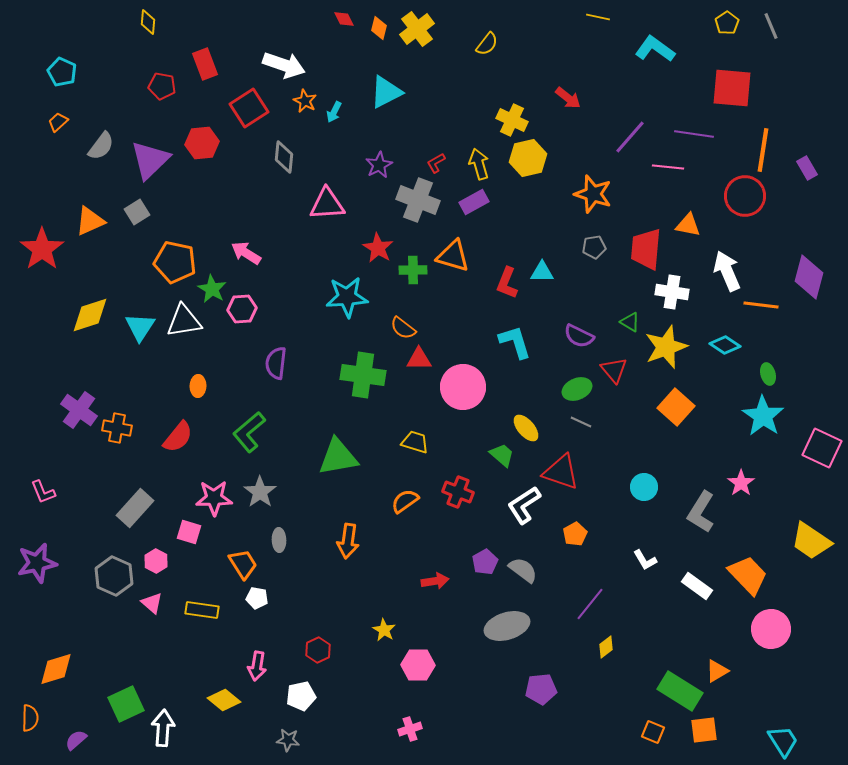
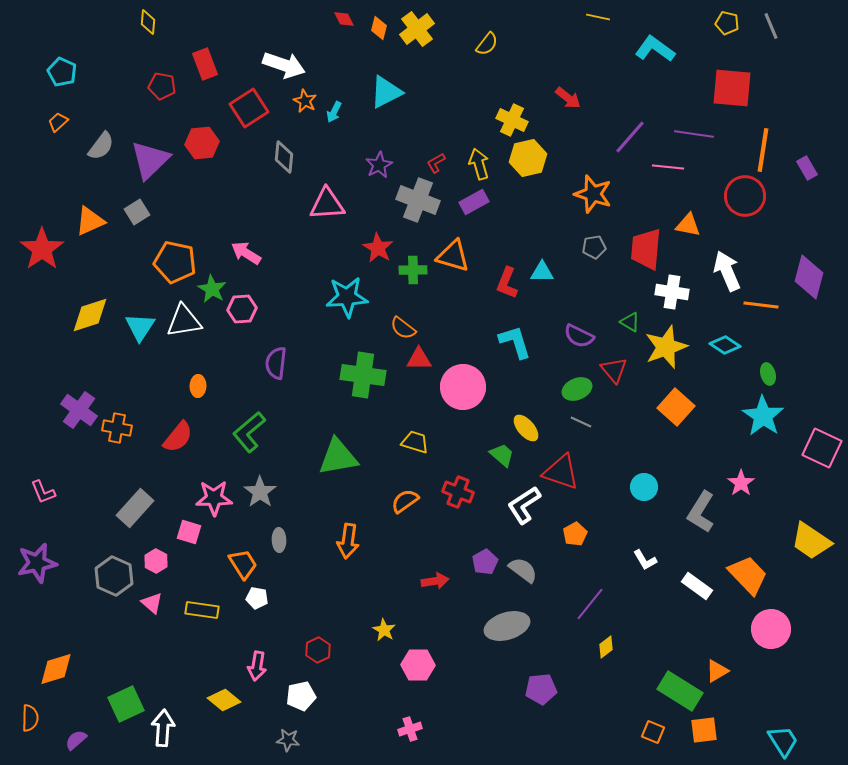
yellow pentagon at (727, 23): rotated 25 degrees counterclockwise
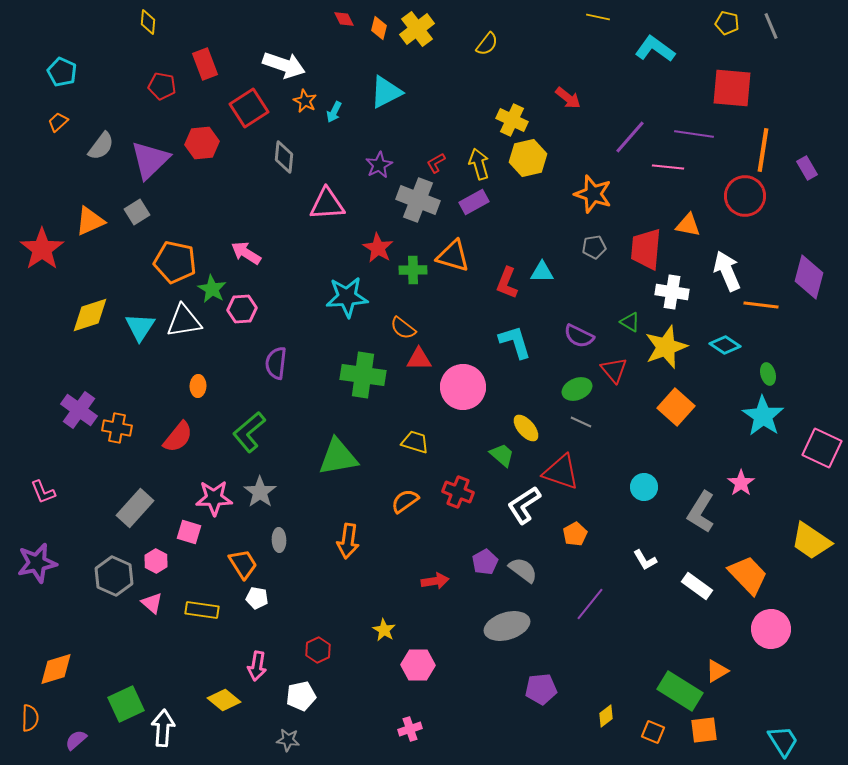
yellow diamond at (606, 647): moved 69 px down
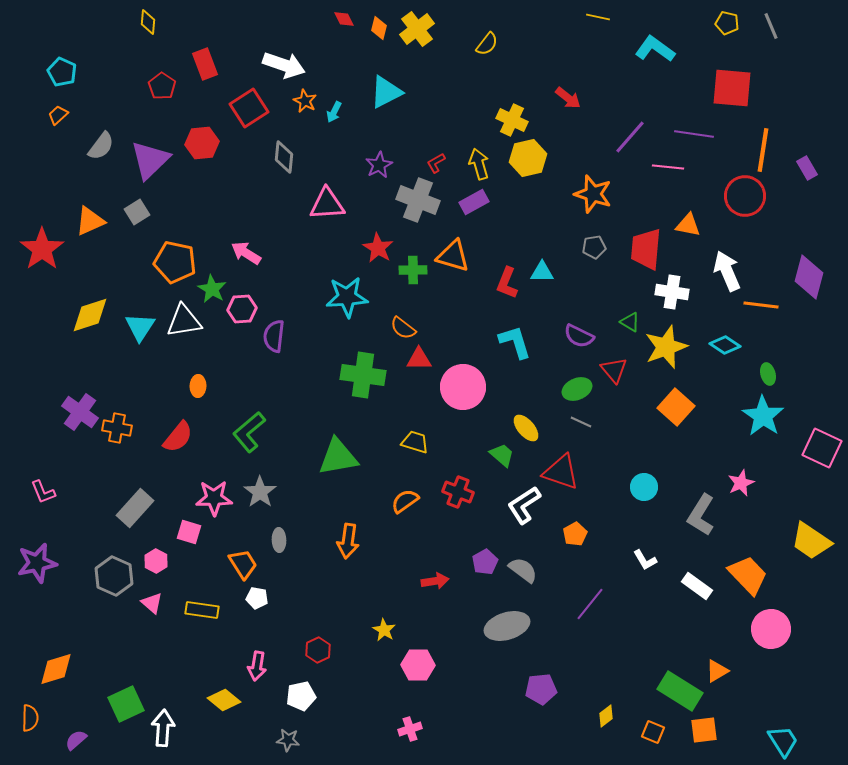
red pentagon at (162, 86): rotated 24 degrees clockwise
orange trapezoid at (58, 122): moved 7 px up
purple semicircle at (276, 363): moved 2 px left, 27 px up
purple cross at (79, 410): moved 1 px right, 2 px down
pink star at (741, 483): rotated 12 degrees clockwise
gray L-shape at (701, 512): moved 3 px down
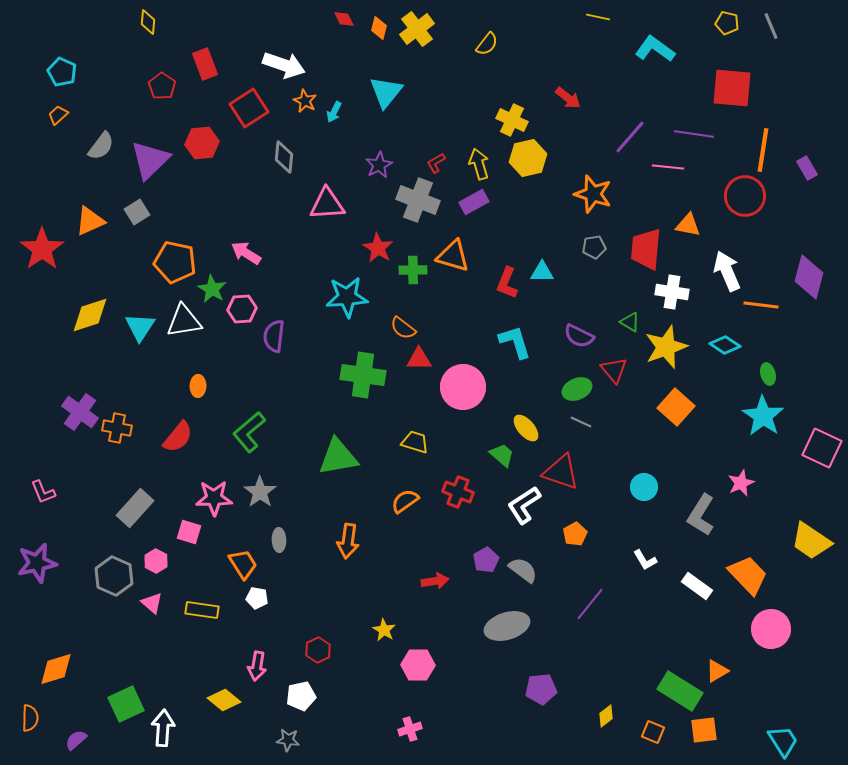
cyan triangle at (386, 92): rotated 24 degrees counterclockwise
purple pentagon at (485, 562): moved 1 px right, 2 px up
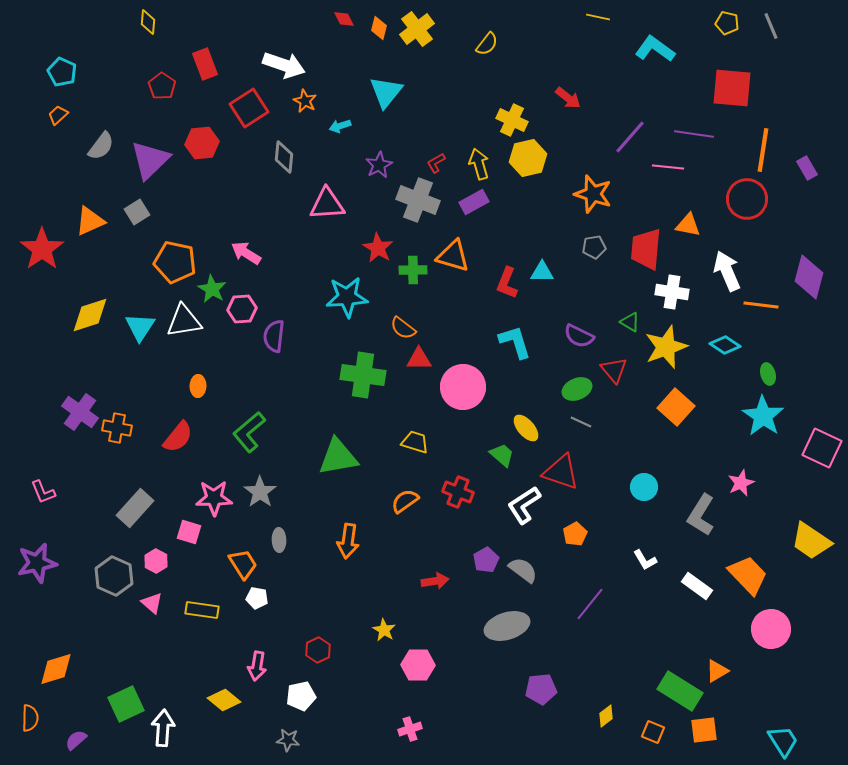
cyan arrow at (334, 112): moved 6 px right, 14 px down; rotated 45 degrees clockwise
red circle at (745, 196): moved 2 px right, 3 px down
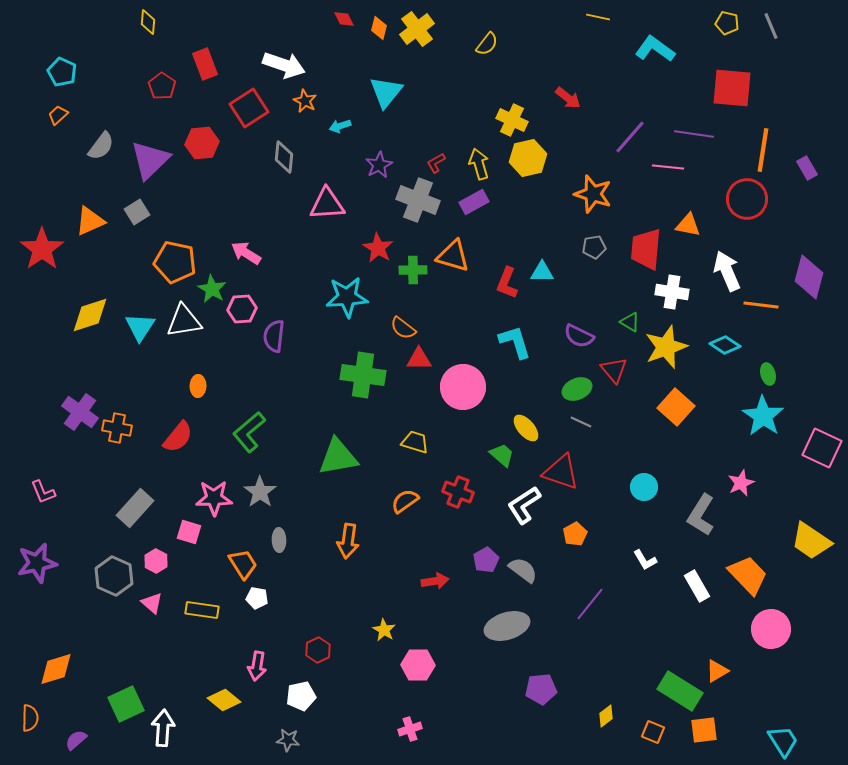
white rectangle at (697, 586): rotated 24 degrees clockwise
